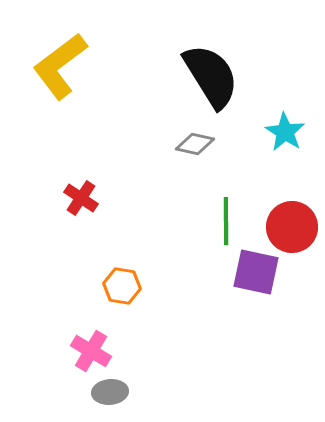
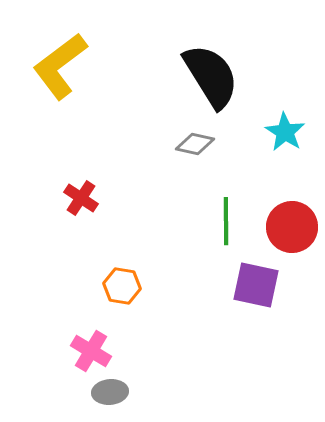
purple square: moved 13 px down
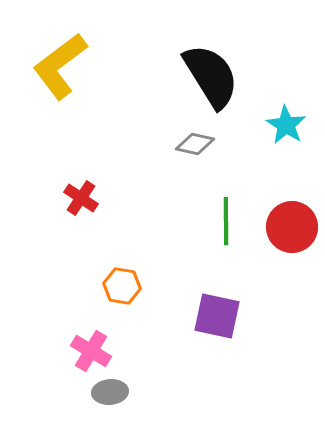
cyan star: moved 1 px right, 7 px up
purple square: moved 39 px left, 31 px down
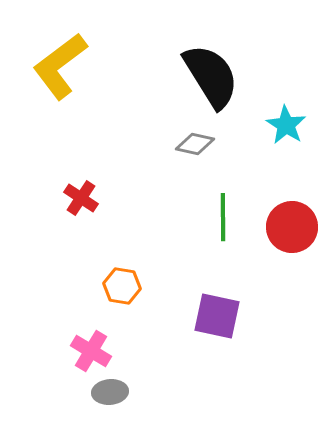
green line: moved 3 px left, 4 px up
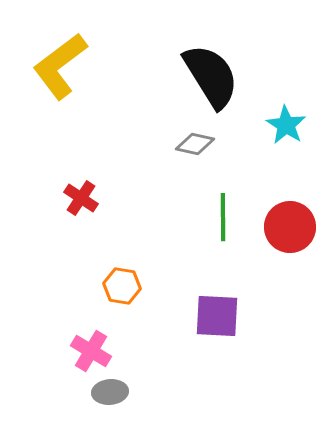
red circle: moved 2 px left
purple square: rotated 9 degrees counterclockwise
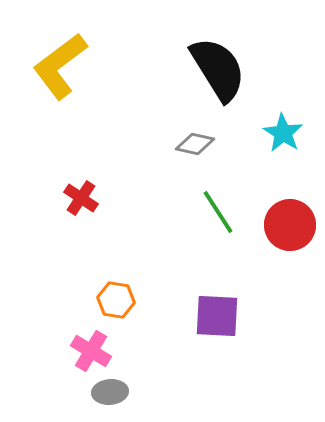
black semicircle: moved 7 px right, 7 px up
cyan star: moved 3 px left, 8 px down
green line: moved 5 px left, 5 px up; rotated 33 degrees counterclockwise
red circle: moved 2 px up
orange hexagon: moved 6 px left, 14 px down
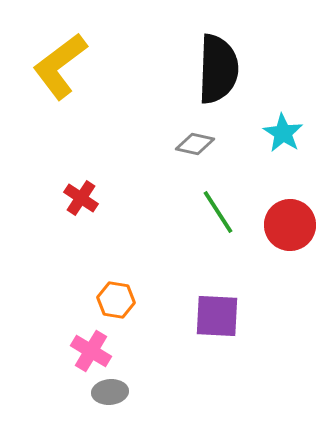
black semicircle: rotated 34 degrees clockwise
